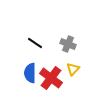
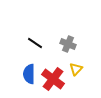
yellow triangle: moved 3 px right
blue semicircle: moved 1 px left, 1 px down
red cross: moved 2 px right, 1 px down
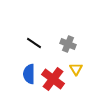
black line: moved 1 px left
yellow triangle: rotated 16 degrees counterclockwise
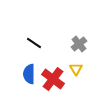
gray cross: moved 11 px right; rotated 28 degrees clockwise
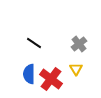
red cross: moved 2 px left
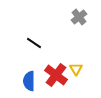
gray cross: moved 27 px up
blue semicircle: moved 7 px down
red cross: moved 5 px right, 4 px up
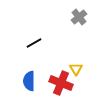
black line: rotated 63 degrees counterclockwise
red cross: moved 5 px right, 8 px down; rotated 15 degrees counterclockwise
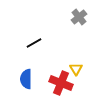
blue semicircle: moved 3 px left, 2 px up
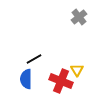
black line: moved 16 px down
yellow triangle: moved 1 px right, 1 px down
red cross: moved 2 px up
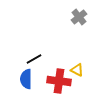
yellow triangle: rotated 32 degrees counterclockwise
red cross: moved 2 px left; rotated 15 degrees counterclockwise
